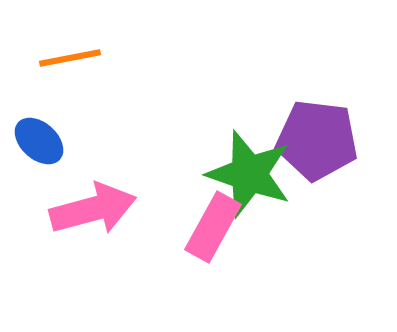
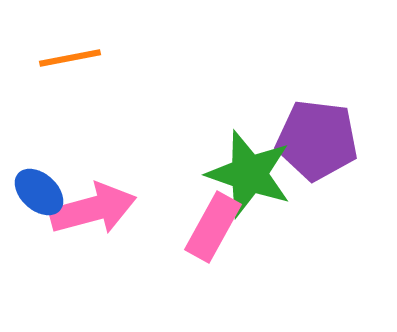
blue ellipse: moved 51 px down
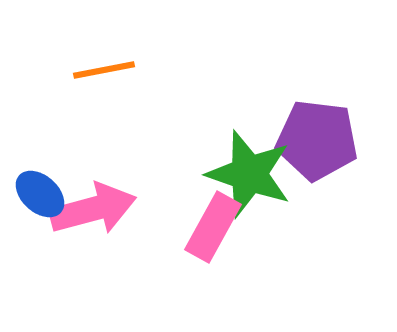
orange line: moved 34 px right, 12 px down
blue ellipse: moved 1 px right, 2 px down
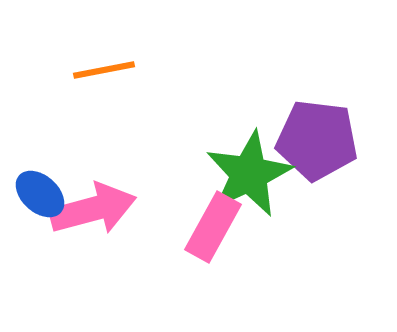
green star: rotated 28 degrees clockwise
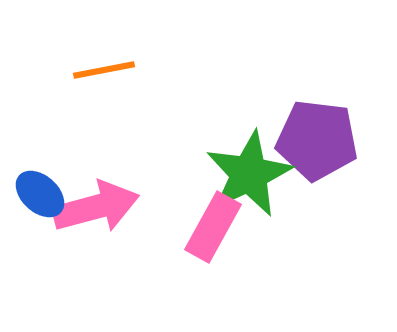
pink arrow: moved 3 px right, 2 px up
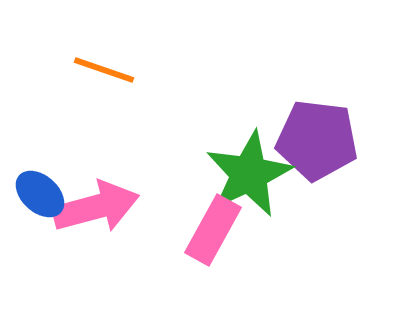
orange line: rotated 30 degrees clockwise
pink rectangle: moved 3 px down
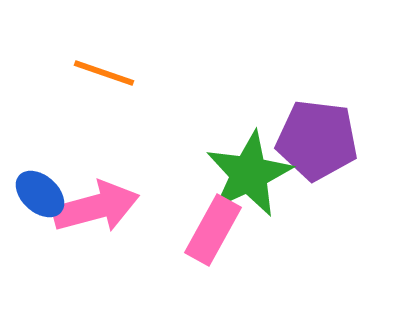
orange line: moved 3 px down
